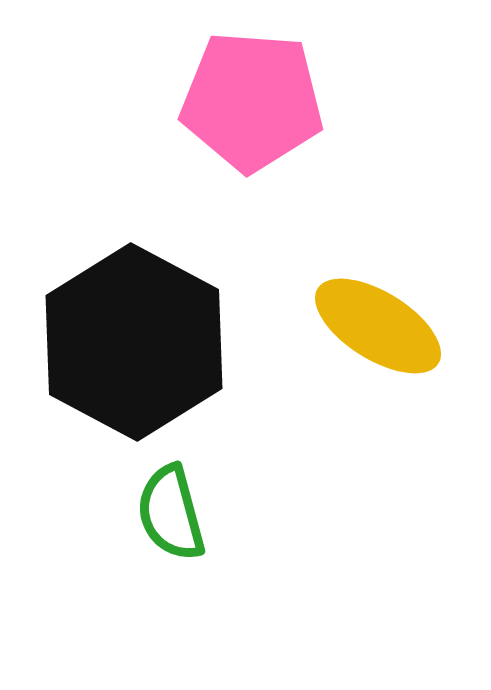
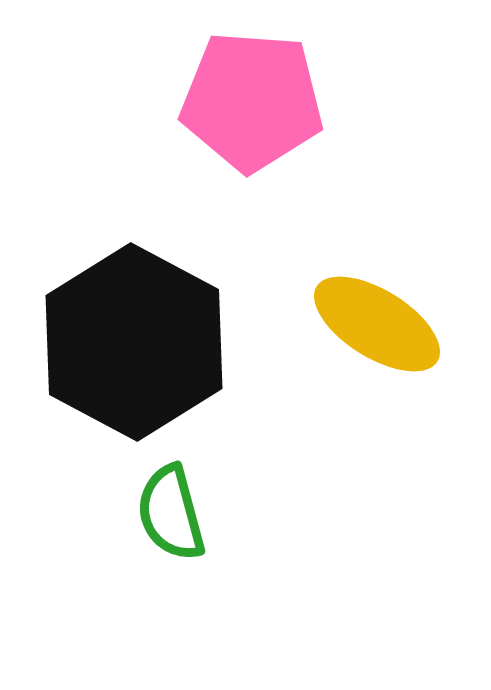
yellow ellipse: moved 1 px left, 2 px up
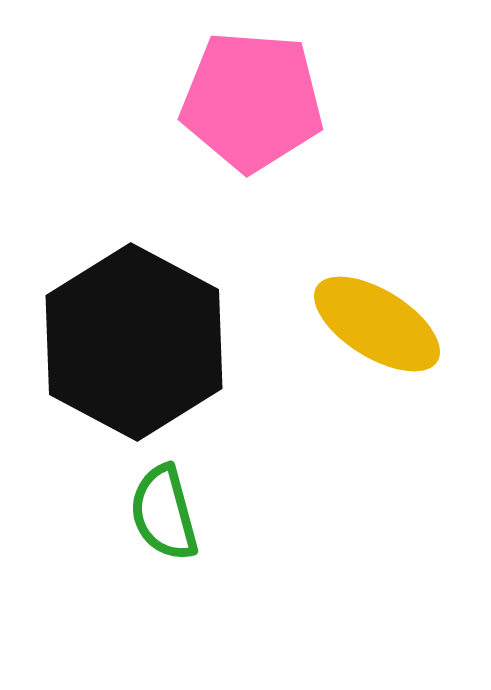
green semicircle: moved 7 px left
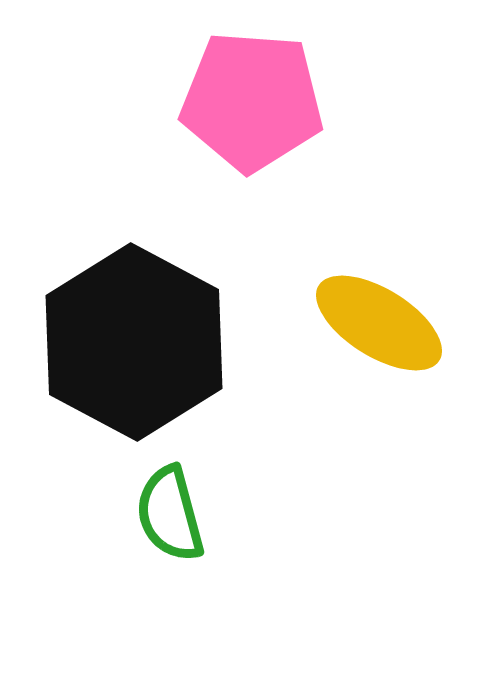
yellow ellipse: moved 2 px right, 1 px up
green semicircle: moved 6 px right, 1 px down
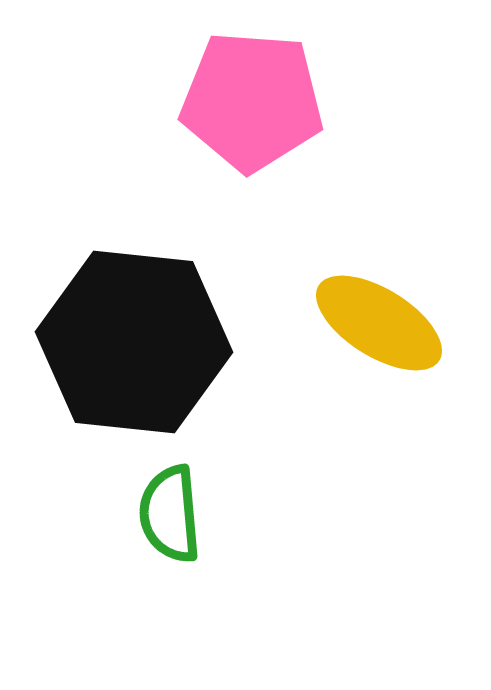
black hexagon: rotated 22 degrees counterclockwise
green semicircle: rotated 10 degrees clockwise
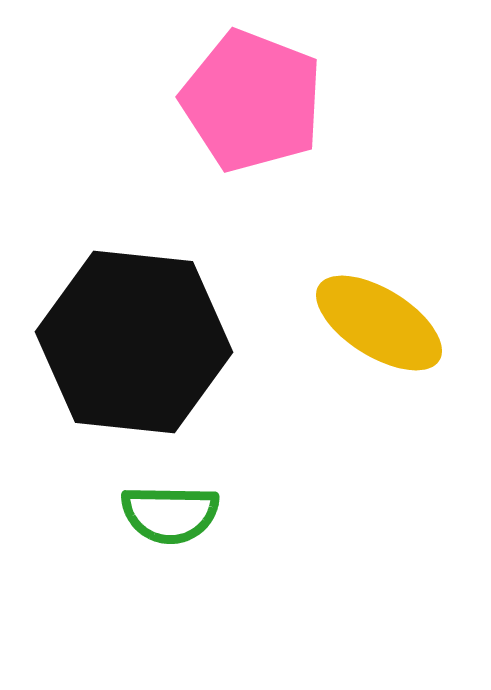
pink pentagon: rotated 17 degrees clockwise
green semicircle: rotated 84 degrees counterclockwise
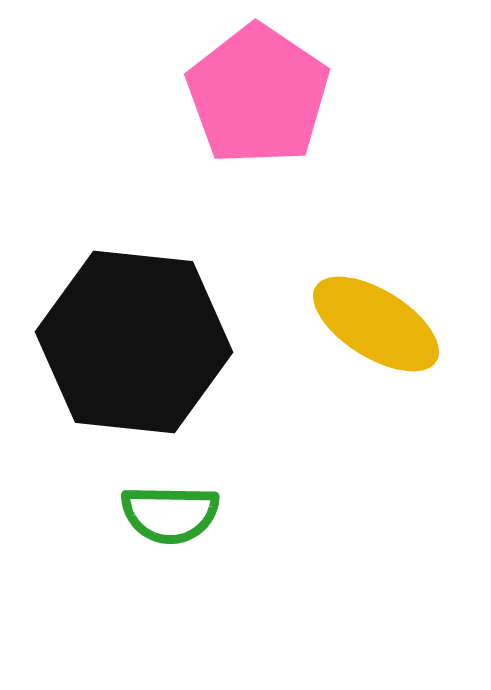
pink pentagon: moved 6 px right, 6 px up; rotated 13 degrees clockwise
yellow ellipse: moved 3 px left, 1 px down
